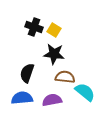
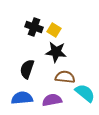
black star: moved 2 px right, 2 px up
black semicircle: moved 4 px up
cyan semicircle: moved 1 px down
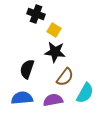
black cross: moved 2 px right, 13 px up
black star: moved 1 px left
brown semicircle: rotated 120 degrees clockwise
cyan semicircle: rotated 80 degrees clockwise
purple semicircle: moved 1 px right
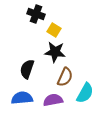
brown semicircle: rotated 12 degrees counterclockwise
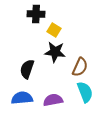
black cross: rotated 18 degrees counterclockwise
brown semicircle: moved 15 px right, 10 px up
cyan semicircle: moved 1 px up; rotated 50 degrees counterclockwise
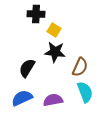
black semicircle: moved 1 px up; rotated 12 degrees clockwise
blue semicircle: rotated 20 degrees counterclockwise
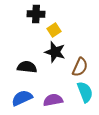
yellow square: rotated 24 degrees clockwise
black star: rotated 10 degrees clockwise
black semicircle: moved 1 px up; rotated 66 degrees clockwise
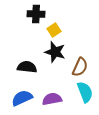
purple semicircle: moved 1 px left, 1 px up
